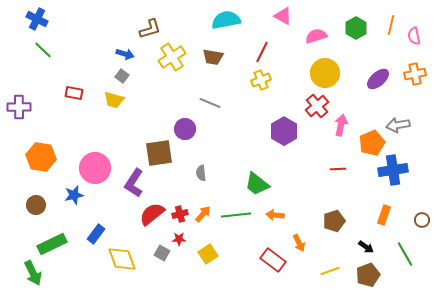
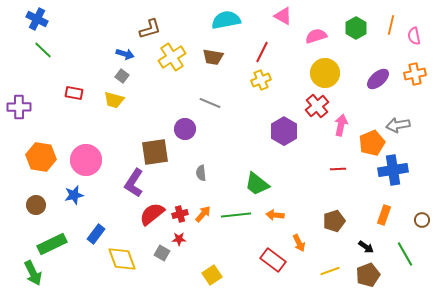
brown square at (159, 153): moved 4 px left, 1 px up
pink circle at (95, 168): moved 9 px left, 8 px up
yellow square at (208, 254): moved 4 px right, 21 px down
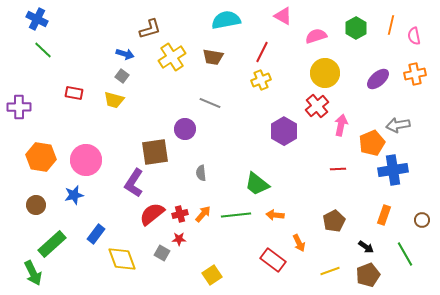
brown pentagon at (334, 221): rotated 10 degrees counterclockwise
green rectangle at (52, 244): rotated 16 degrees counterclockwise
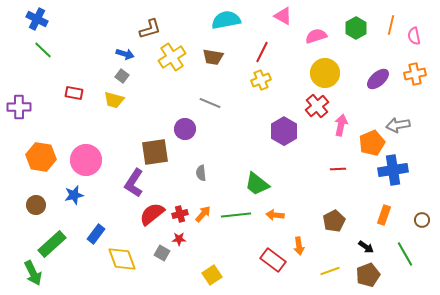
orange arrow at (299, 243): moved 3 px down; rotated 18 degrees clockwise
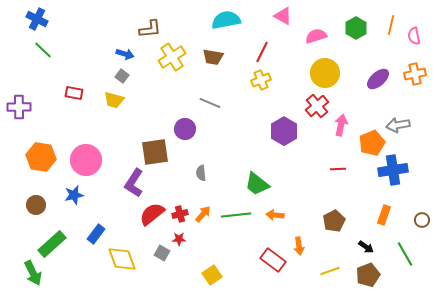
brown L-shape at (150, 29): rotated 10 degrees clockwise
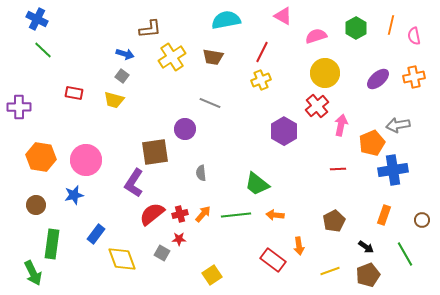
orange cross at (415, 74): moved 1 px left, 3 px down
green rectangle at (52, 244): rotated 40 degrees counterclockwise
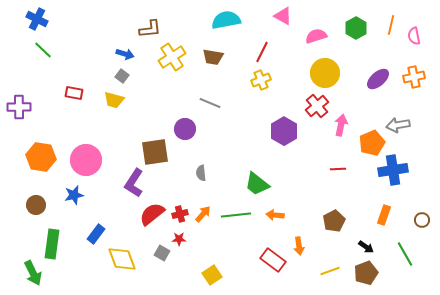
brown pentagon at (368, 275): moved 2 px left, 2 px up
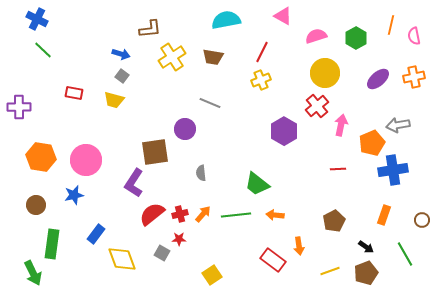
green hexagon at (356, 28): moved 10 px down
blue arrow at (125, 54): moved 4 px left
